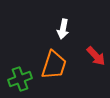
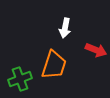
white arrow: moved 2 px right, 1 px up
red arrow: moved 6 px up; rotated 25 degrees counterclockwise
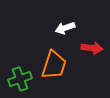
white arrow: rotated 60 degrees clockwise
red arrow: moved 4 px left, 2 px up; rotated 15 degrees counterclockwise
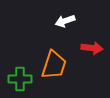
white arrow: moved 7 px up
green cross: rotated 20 degrees clockwise
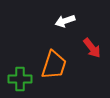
red arrow: rotated 45 degrees clockwise
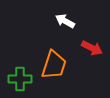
white arrow: rotated 48 degrees clockwise
red arrow: rotated 25 degrees counterclockwise
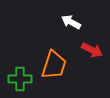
white arrow: moved 6 px right, 1 px down
red arrow: moved 2 px down
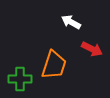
red arrow: moved 1 px up
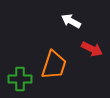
white arrow: moved 1 px up
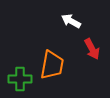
red arrow: rotated 35 degrees clockwise
orange trapezoid: moved 2 px left; rotated 8 degrees counterclockwise
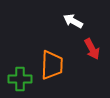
white arrow: moved 2 px right
orange trapezoid: rotated 8 degrees counterclockwise
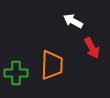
red arrow: moved 1 px up
green cross: moved 4 px left, 6 px up
